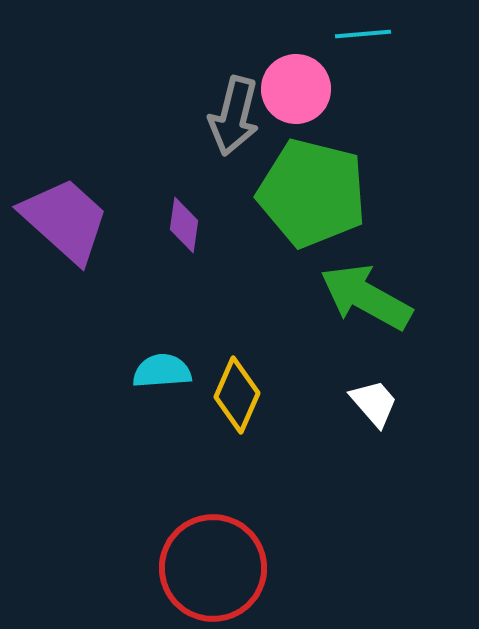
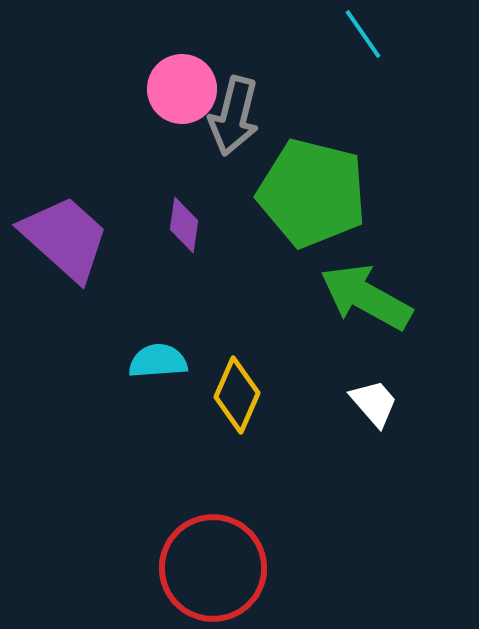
cyan line: rotated 60 degrees clockwise
pink circle: moved 114 px left
purple trapezoid: moved 18 px down
cyan semicircle: moved 4 px left, 10 px up
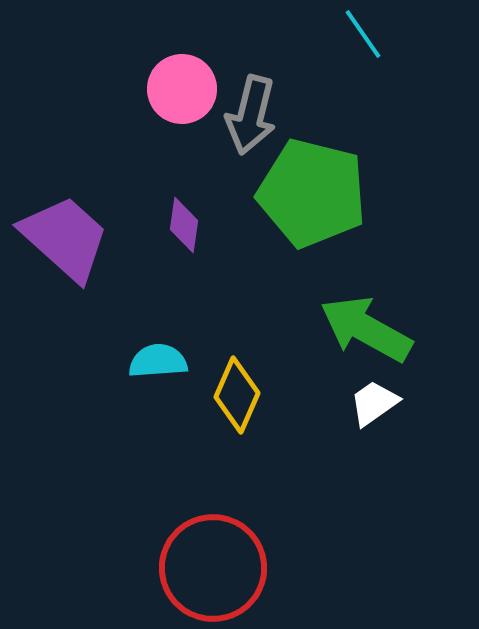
gray arrow: moved 17 px right, 1 px up
green arrow: moved 32 px down
white trapezoid: rotated 84 degrees counterclockwise
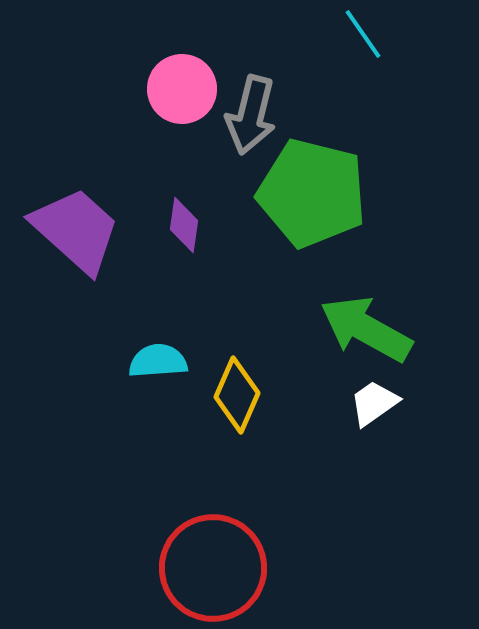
purple trapezoid: moved 11 px right, 8 px up
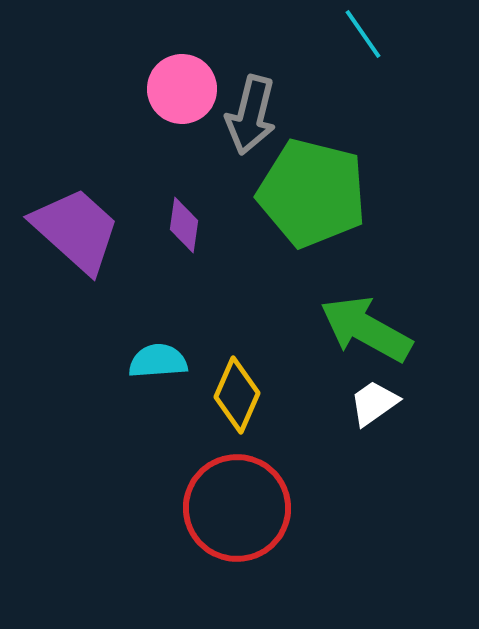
red circle: moved 24 px right, 60 px up
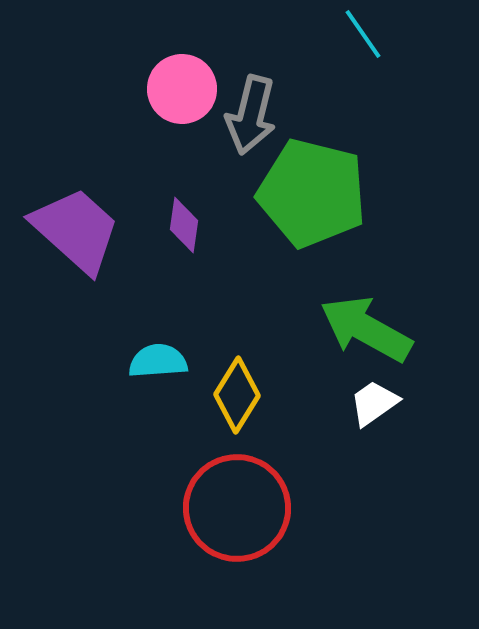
yellow diamond: rotated 8 degrees clockwise
